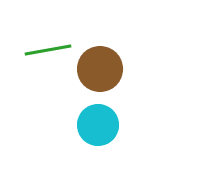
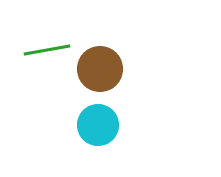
green line: moved 1 px left
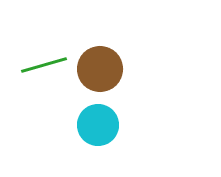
green line: moved 3 px left, 15 px down; rotated 6 degrees counterclockwise
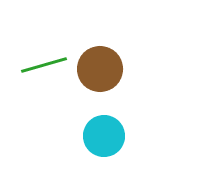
cyan circle: moved 6 px right, 11 px down
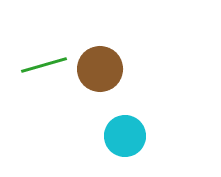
cyan circle: moved 21 px right
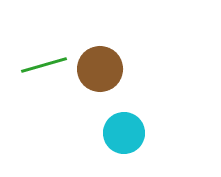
cyan circle: moved 1 px left, 3 px up
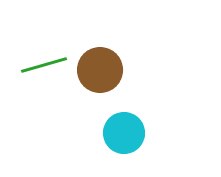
brown circle: moved 1 px down
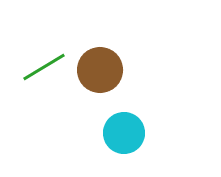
green line: moved 2 px down; rotated 15 degrees counterclockwise
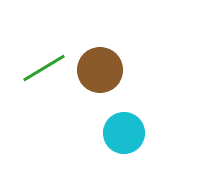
green line: moved 1 px down
